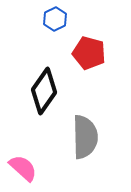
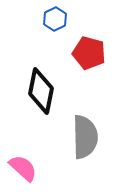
black diamond: moved 3 px left; rotated 24 degrees counterclockwise
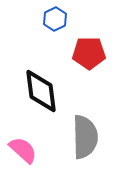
red pentagon: rotated 16 degrees counterclockwise
black diamond: rotated 18 degrees counterclockwise
pink semicircle: moved 18 px up
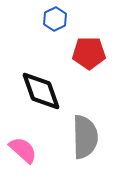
black diamond: rotated 12 degrees counterclockwise
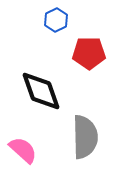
blue hexagon: moved 1 px right, 1 px down
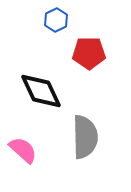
black diamond: rotated 6 degrees counterclockwise
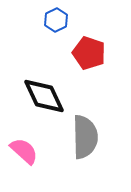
red pentagon: rotated 20 degrees clockwise
black diamond: moved 3 px right, 5 px down
pink semicircle: moved 1 px right, 1 px down
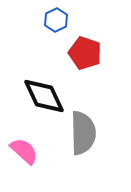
red pentagon: moved 4 px left
gray semicircle: moved 2 px left, 4 px up
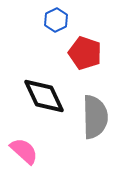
gray semicircle: moved 12 px right, 16 px up
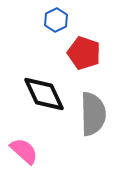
red pentagon: moved 1 px left
black diamond: moved 2 px up
gray semicircle: moved 2 px left, 3 px up
